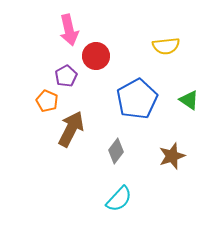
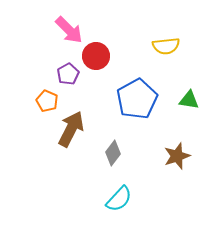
pink arrow: rotated 32 degrees counterclockwise
purple pentagon: moved 2 px right, 2 px up
green triangle: rotated 25 degrees counterclockwise
gray diamond: moved 3 px left, 2 px down
brown star: moved 5 px right
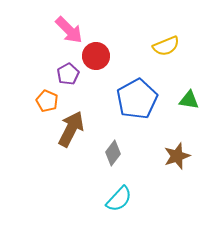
yellow semicircle: rotated 16 degrees counterclockwise
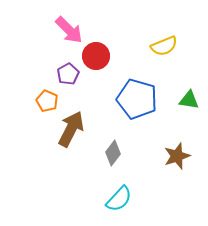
yellow semicircle: moved 2 px left
blue pentagon: rotated 27 degrees counterclockwise
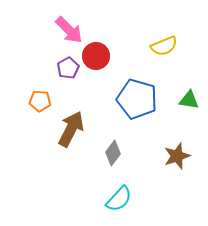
purple pentagon: moved 6 px up
orange pentagon: moved 7 px left; rotated 20 degrees counterclockwise
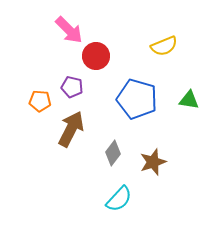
purple pentagon: moved 4 px right, 19 px down; rotated 30 degrees counterclockwise
brown star: moved 24 px left, 6 px down
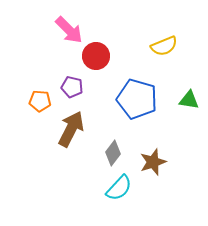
cyan semicircle: moved 11 px up
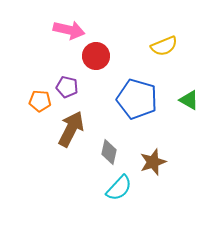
pink arrow: rotated 32 degrees counterclockwise
purple pentagon: moved 5 px left
green triangle: rotated 20 degrees clockwise
gray diamond: moved 4 px left, 1 px up; rotated 25 degrees counterclockwise
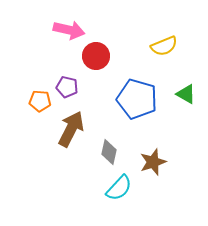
green triangle: moved 3 px left, 6 px up
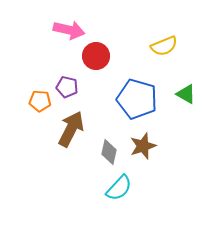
brown star: moved 10 px left, 16 px up
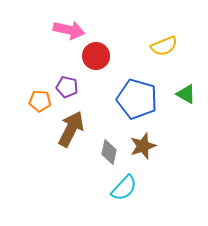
cyan semicircle: moved 5 px right
